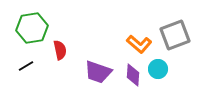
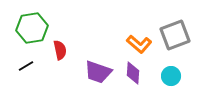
cyan circle: moved 13 px right, 7 px down
purple diamond: moved 2 px up
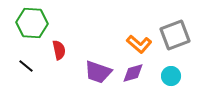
green hexagon: moved 5 px up; rotated 12 degrees clockwise
red semicircle: moved 1 px left
black line: rotated 70 degrees clockwise
purple diamond: rotated 70 degrees clockwise
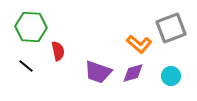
green hexagon: moved 1 px left, 4 px down
gray square: moved 4 px left, 7 px up
red semicircle: moved 1 px left, 1 px down
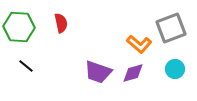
green hexagon: moved 12 px left
red semicircle: moved 3 px right, 28 px up
cyan circle: moved 4 px right, 7 px up
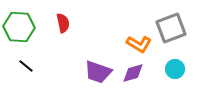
red semicircle: moved 2 px right
orange L-shape: rotated 10 degrees counterclockwise
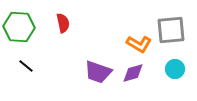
gray square: moved 2 px down; rotated 16 degrees clockwise
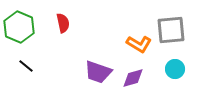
green hexagon: rotated 20 degrees clockwise
purple diamond: moved 5 px down
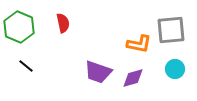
orange L-shape: rotated 20 degrees counterclockwise
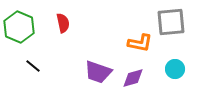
gray square: moved 8 px up
orange L-shape: moved 1 px right, 1 px up
black line: moved 7 px right
